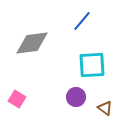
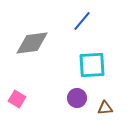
purple circle: moved 1 px right, 1 px down
brown triangle: rotated 42 degrees counterclockwise
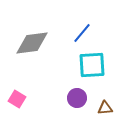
blue line: moved 12 px down
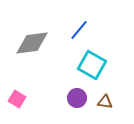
blue line: moved 3 px left, 3 px up
cyan square: rotated 32 degrees clockwise
brown triangle: moved 6 px up; rotated 14 degrees clockwise
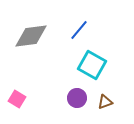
gray diamond: moved 1 px left, 7 px up
brown triangle: rotated 28 degrees counterclockwise
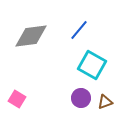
purple circle: moved 4 px right
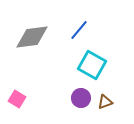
gray diamond: moved 1 px right, 1 px down
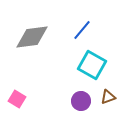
blue line: moved 3 px right
purple circle: moved 3 px down
brown triangle: moved 3 px right, 5 px up
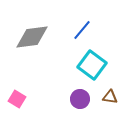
cyan square: rotated 8 degrees clockwise
brown triangle: moved 2 px right; rotated 28 degrees clockwise
purple circle: moved 1 px left, 2 px up
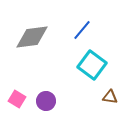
purple circle: moved 34 px left, 2 px down
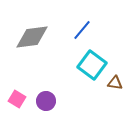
brown triangle: moved 5 px right, 14 px up
